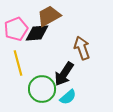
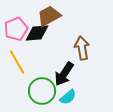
brown arrow: rotated 10 degrees clockwise
yellow line: moved 1 px left, 1 px up; rotated 15 degrees counterclockwise
green circle: moved 2 px down
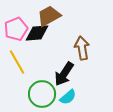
green circle: moved 3 px down
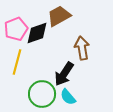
brown trapezoid: moved 10 px right
black diamond: rotated 15 degrees counterclockwise
yellow line: rotated 45 degrees clockwise
cyan semicircle: rotated 90 degrees clockwise
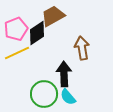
brown trapezoid: moved 6 px left
black diamond: rotated 15 degrees counterclockwise
yellow line: moved 9 px up; rotated 50 degrees clockwise
black arrow: rotated 145 degrees clockwise
green circle: moved 2 px right
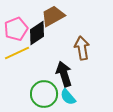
black arrow: rotated 15 degrees counterclockwise
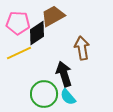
pink pentagon: moved 2 px right, 6 px up; rotated 25 degrees clockwise
yellow line: moved 2 px right
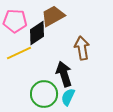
pink pentagon: moved 3 px left, 2 px up
cyan semicircle: rotated 66 degrees clockwise
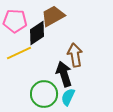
brown arrow: moved 7 px left, 7 px down
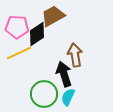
pink pentagon: moved 2 px right, 6 px down
black diamond: moved 1 px down
